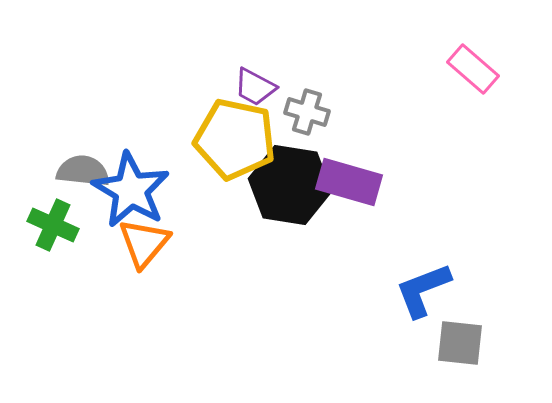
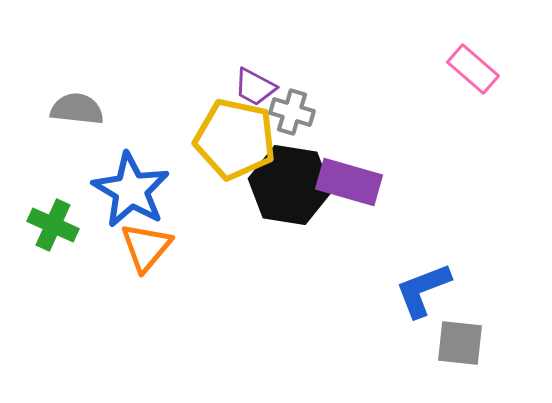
gray cross: moved 15 px left
gray semicircle: moved 6 px left, 62 px up
orange triangle: moved 2 px right, 4 px down
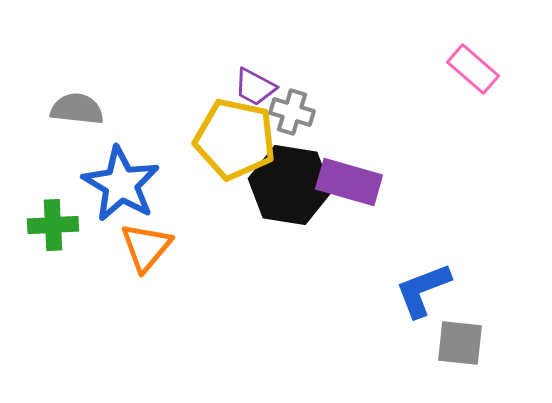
blue star: moved 10 px left, 6 px up
green cross: rotated 27 degrees counterclockwise
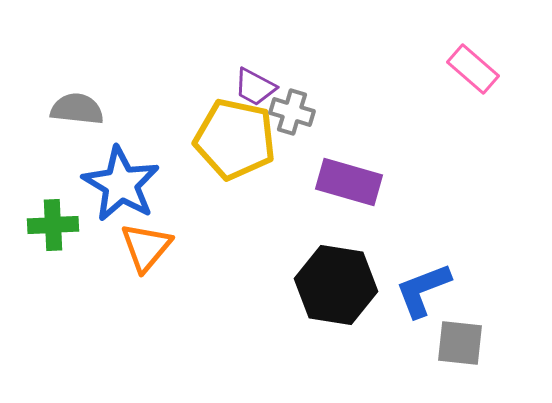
black hexagon: moved 46 px right, 100 px down
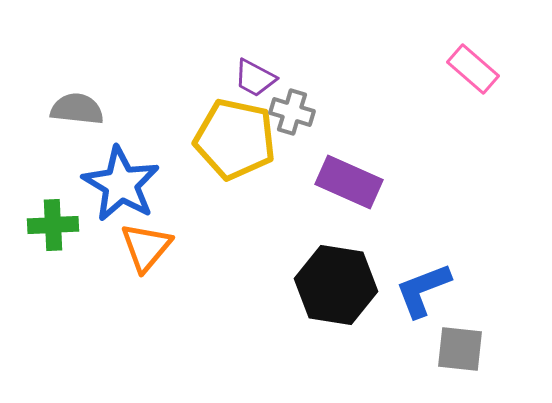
purple trapezoid: moved 9 px up
purple rectangle: rotated 8 degrees clockwise
gray square: moved 6 px down
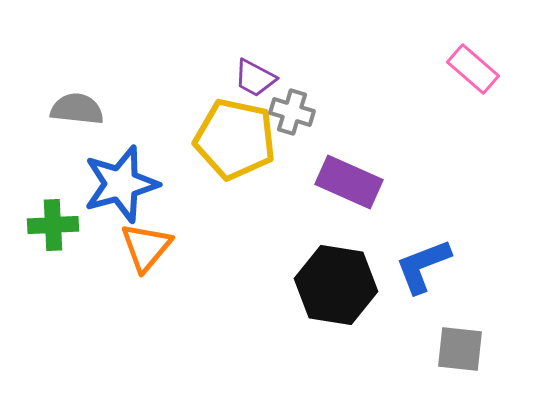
blue star: rotated 26 degrees clockwise
blue L-shape: moved 24 px up
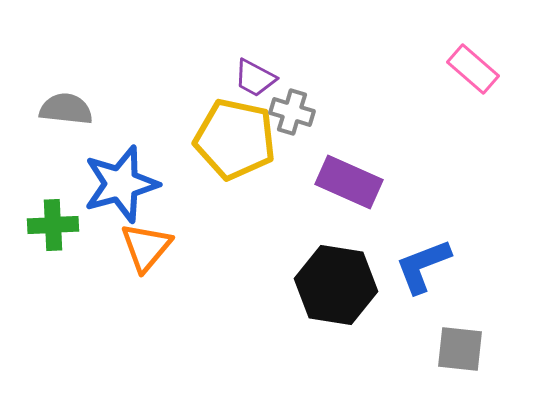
gray semicircle: moved 11 px left
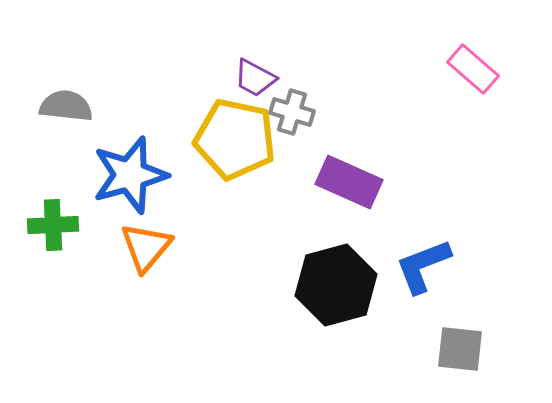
gray semicircle: moved 3 px up
blue star: moved 9 px right, 9 px up
black hexagon: rotated 24 degrees counterclockwise
